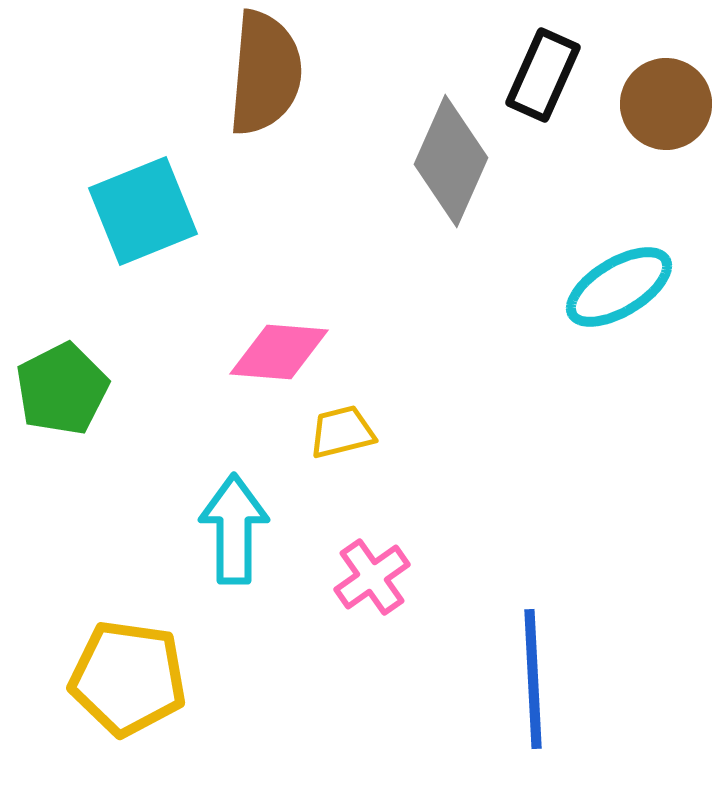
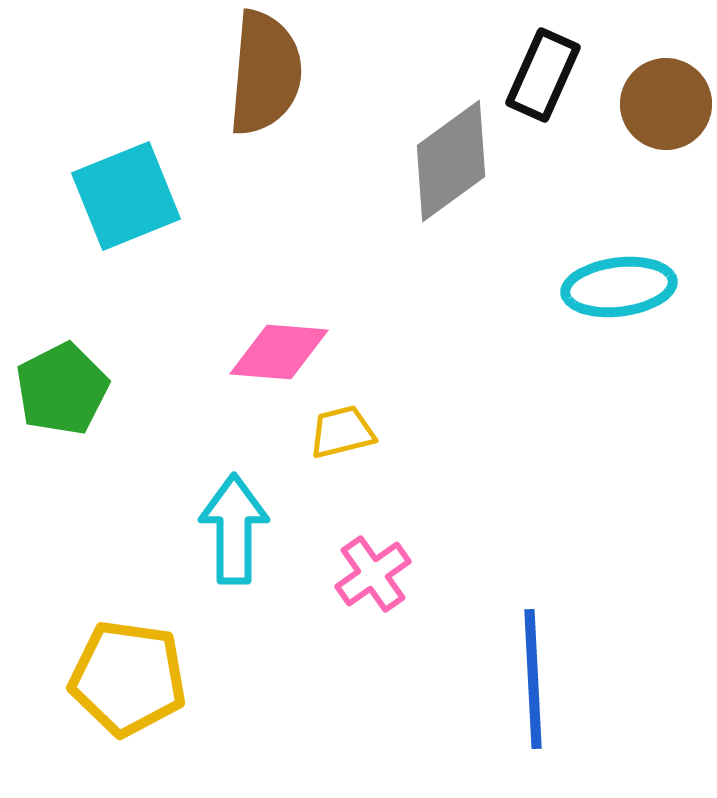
gray diamond: rotated 30 degrees clockwise
cyan square: moved 17 px left, 15 px up
cyan ellipse: rotated 24 degrees clockwise
pink cross: moved 1 px right, 3 px up
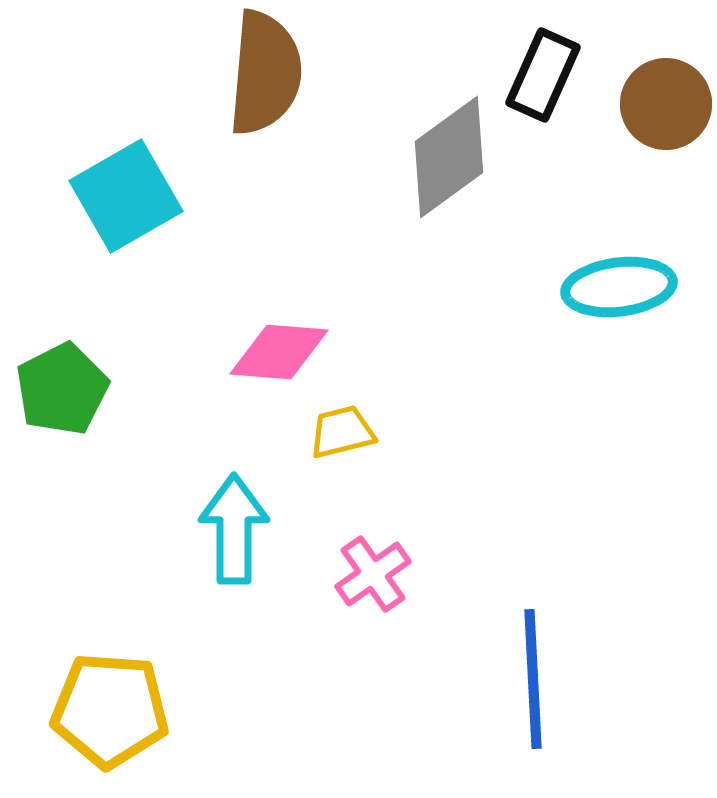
gray diamond: moved 2 px left, 4 px up
cyan square: rotated 8 degrees counterclockwise
yellow pentagon: moved 18 px left, 32 px down; rotated 4 degrees counterclockwise
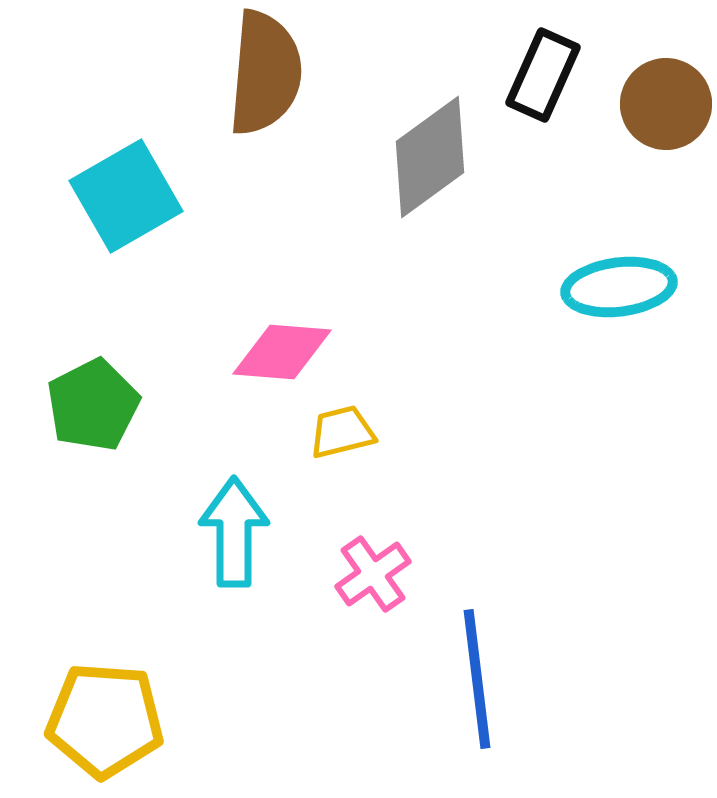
gray diamond: moved 19 px left
pink diamond: moved 3 px right
green pentagon: moved 31 px right, 16 px down
cyan arrow: moved 3 px down
blue line: moved 56 px left; rotated 4 degrees counterclockwise
yellow pentagon: moved 5 px left, 10 px down
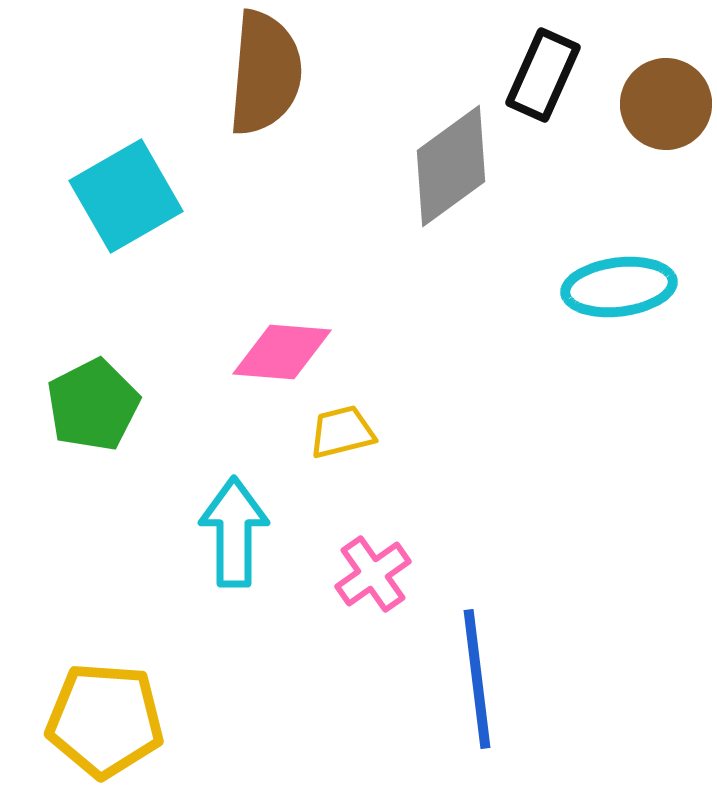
gray diamond: moved 21 px right, 9 px down
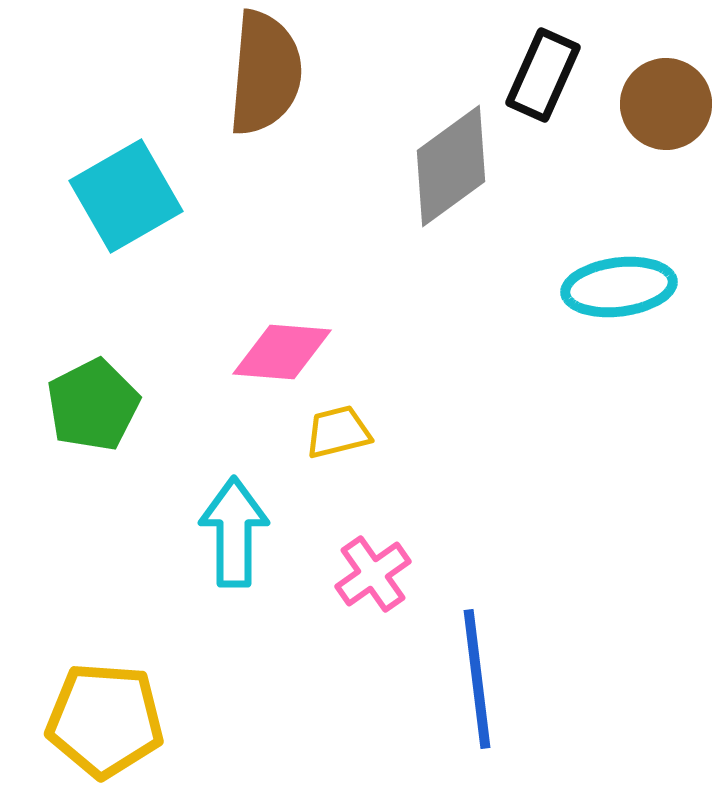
yellow trapezoid: moved 4 px left
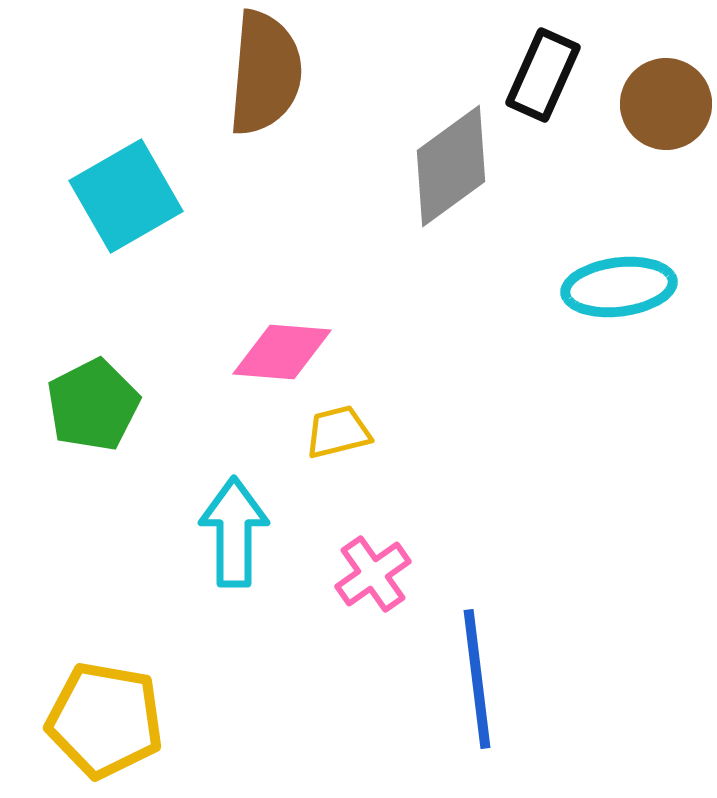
yellow pentagon: rotated 6 degrees clockwise
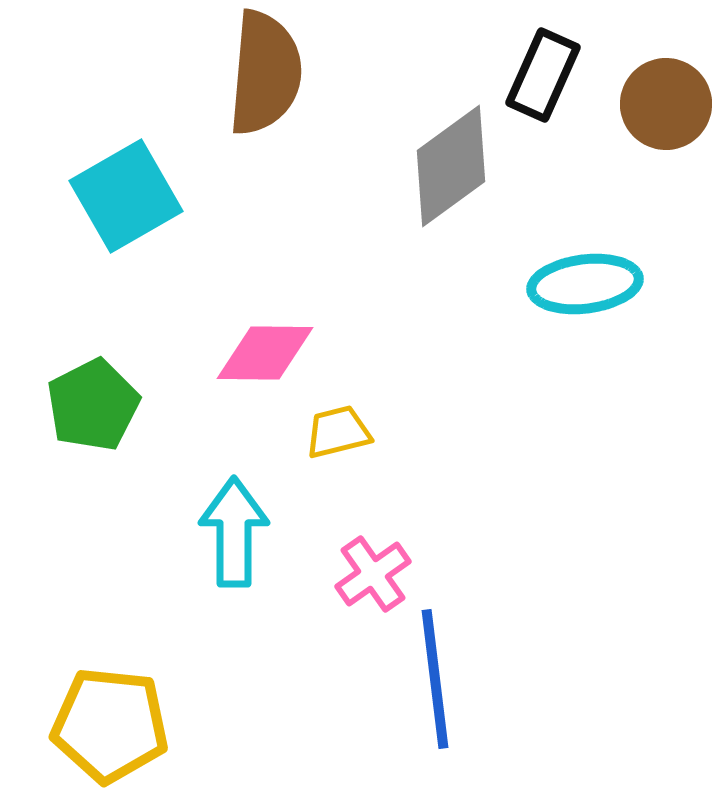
cyan ellipse: moved 34 px left, 3 px up
pink diamond: moved 17 px left, 1 px down; rotated 4 degrees counterclockwise
blue line: moved 42 px left
yellow pentagon: moved 5 px right, 5 px down; rotated 4 degrees counterclockwise
